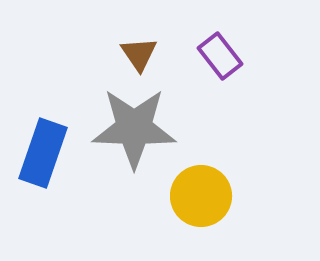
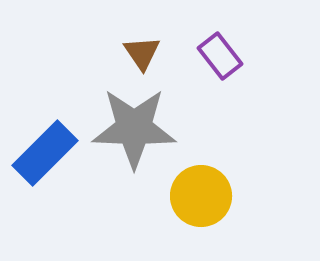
brown triangle: moved 3 px right, 1 px up
blue rectangle: moved 2 px right; rotated 26 degrees clockwise
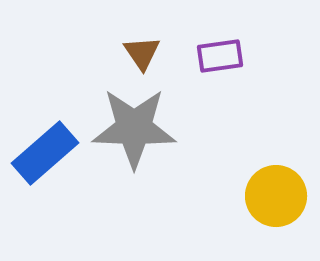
purple rectangle: rotated 60 degrees counterclockwise
blue rectangle: rotated 4 degrees clockwise
yellow circle: moved 75 px right
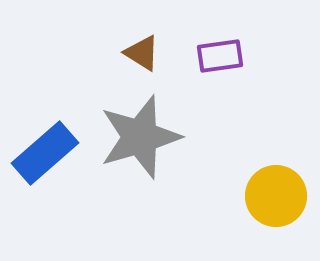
brown triangle: rotated 24 degrees counterclockwise
gray star: moved 6 px right, 9 px down; rotated 18 degrees counterclockwise
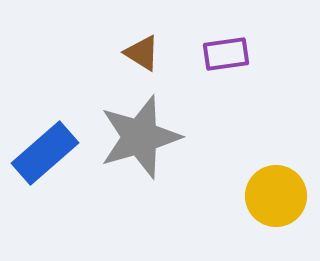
purple rectangle: moved 6 px right, 2 px up
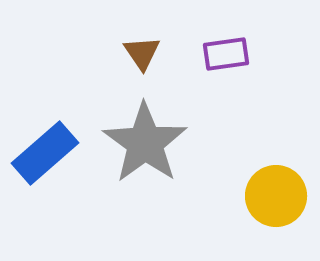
brown triangle: rotated 24 degrees clockwise
gray star: moved 5 px right, 6 px down; rotated 20 degrees counterclockwise
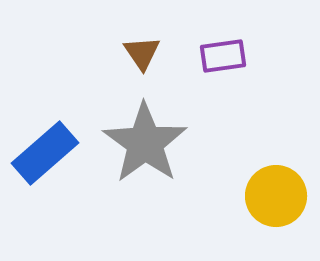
purple rectangle: moved 3 px left, 2 px down
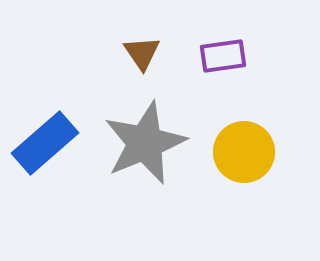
gray star: rotated 14 degrees clockwise
blue rectangle: moved 10 px up
yellow circle: moved 32 px left, 44 px up
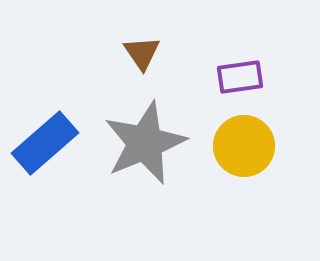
purple rectangle: moved 17 px right, 21 px down
yellow circle: moved 6 px up
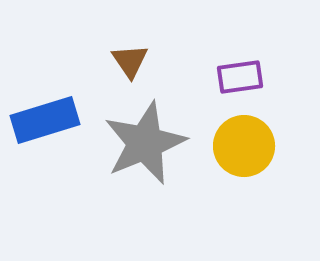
brown triangle: moved 12 px left, 8 px down
blue rectangle: moved 23 px up; rotated 24 degrees clockwise
